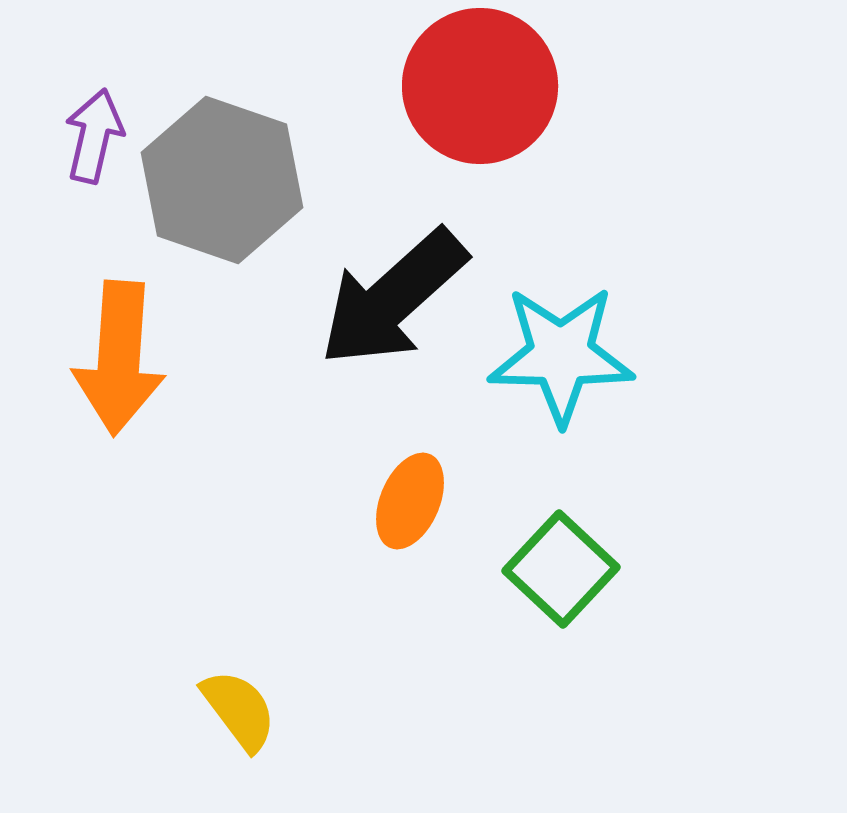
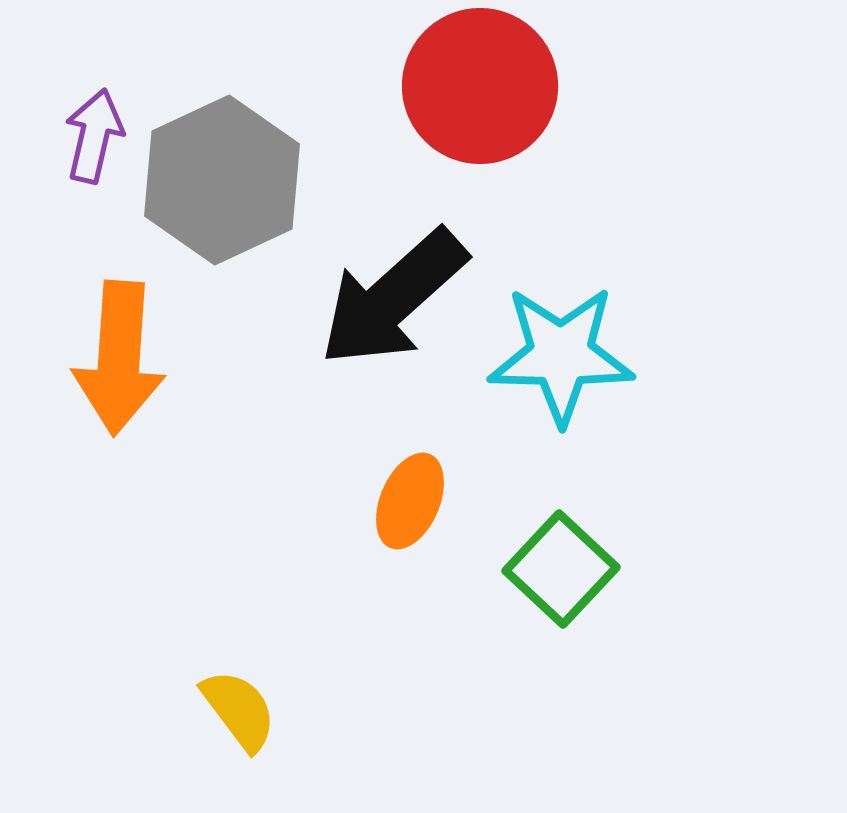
gray hexagon: rotated 16 degrees clockwise
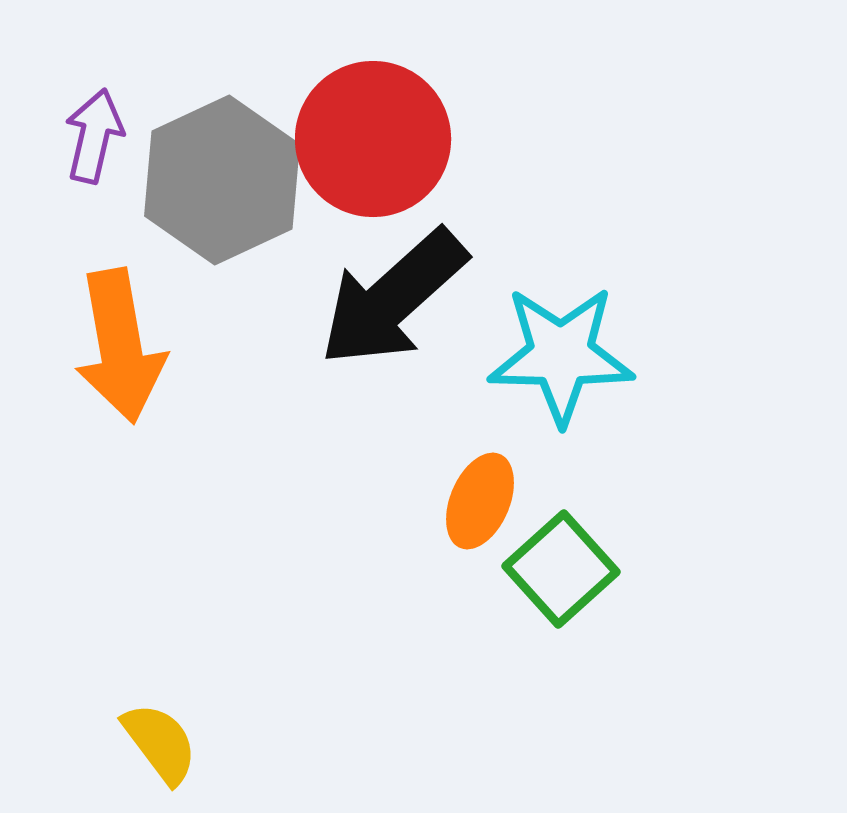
red circle: moved 107 px left, 53 px down
orange arrow: moved 1 px right, 12 px up; rotated 14 degrees counterclockwise
orange ellipse: moved 70 px right
green square: rotated 5 degrees clockwise
yellow semicircle: moved 79 px left, 33 px down
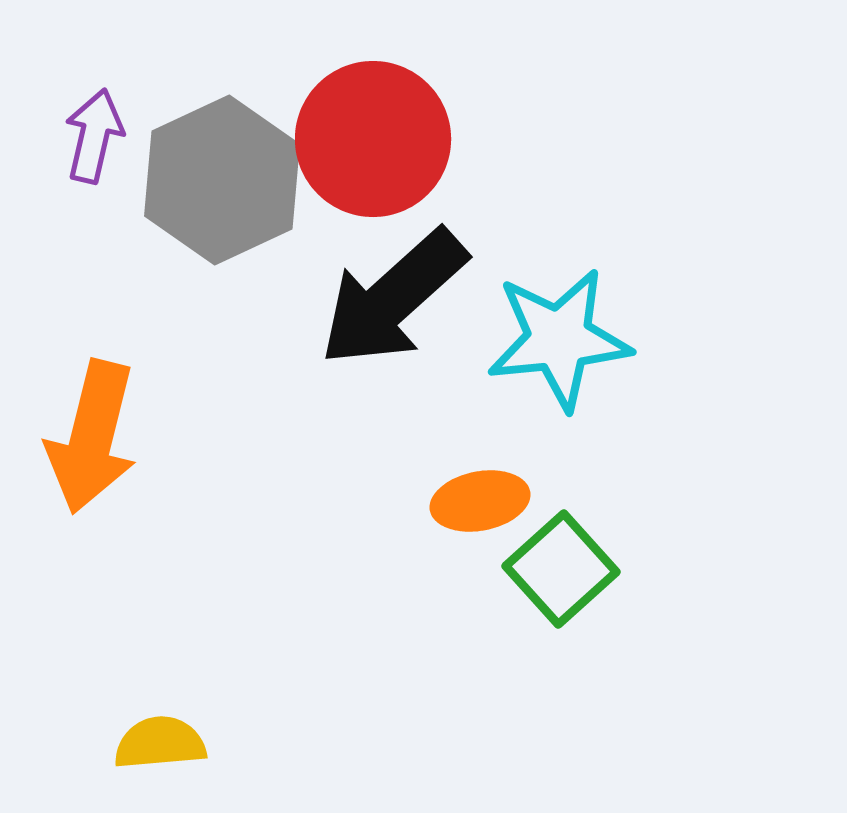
orange arrow: moved 28 px left, 91 px down; rotated 24 degrees clockwise
cyan star: moved 2 px left, 16 px up; rotated 7 degrees counterclockwise
orange ellipse: rotated 56 degrees clockwise
yellow semicircle: rotated 58 degrees counterclockwise
